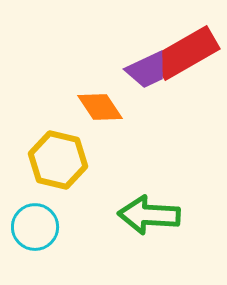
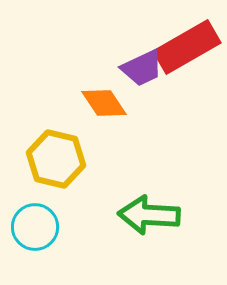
red rectangle: moved 1 px right, 6 px up
purple trapezoid: moved 5 px left, 2 px up
orange diamond: moved 4 px right, 4 px up
yellow hexagon: moved 2 px left, 1 px up
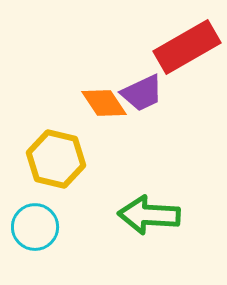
purple trapezoid: moved 25 px down
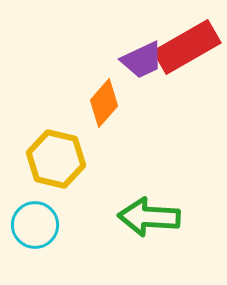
purple trapezoid: moved 33 px up
orange diamond: rotated 75 degrees clockwise
green arrow: moved 2 px down
cyan circle: moved 2 px up
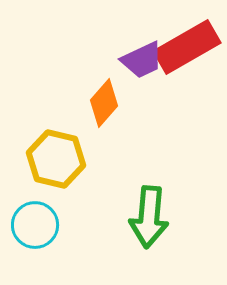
green arrow: rotated 88 degrees counterclockwise
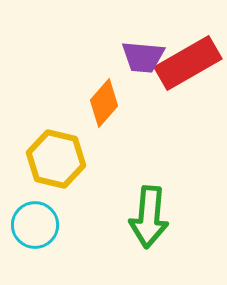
red rectangle: moved 1 px right, 16 px down
purple trapezoid: moved 1 px right, 3 px up; rotated 30 degrees clockwise
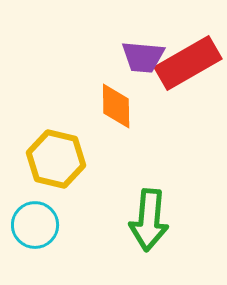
orange diamond: moved 12 px right, 3 px down; rotated 42 degrees counterclockwise
green arrow: moved 3 px down
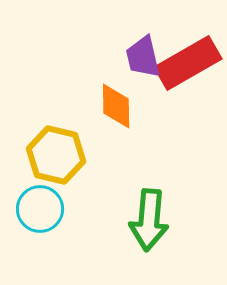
purple trapezoid: rotated 72 degrees clockwise
yellow hexagon: moved 4 px up
cyan circle: moved 5 px right, 16 px up
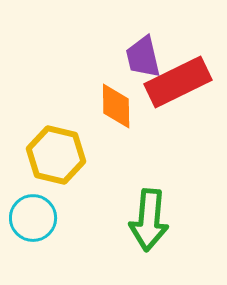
red rectangle: moved 10 px left, 19 px down; rotated 4 degrees clockwise
cyan circle: moved 7 px left, 9 px down
